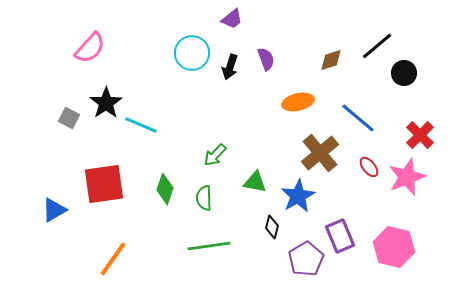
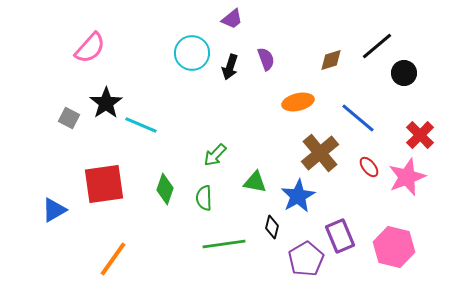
green line: moved 15 px right, 2 px up
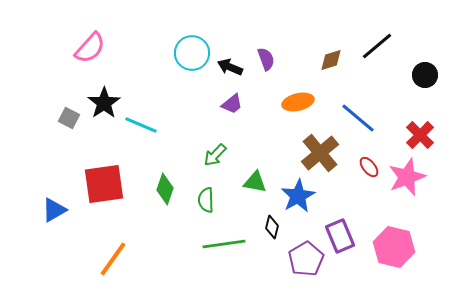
purple trapezoid: moved 85 px down
black arrow: rotated 95 degrees clockwise
black circle: moved 21 px right, 2 px down
black star: moved 2 px left
green semicircle: moved 2 px right, 2 px down
